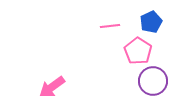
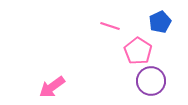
blue pentagon: moved 9 px right
pink line: rotated 24 degrees clockwise
purple circle: moved 2 px left
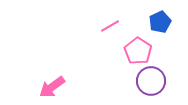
pink line: rotated 48 degrees counterclockwise
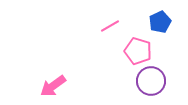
pink pentagon: rotated 16 degrees counterclockwise
pink arrow: moved 1 px right, 1 px up
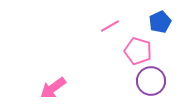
pink arrow: moved 2 px down
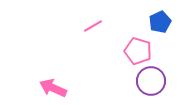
pink line: moved 17 px left
pink arrow: rotated 60 degrees clockwise
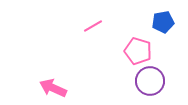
blue pentagon: moved 3 px right; rotated 15 degrees clockwise
purple circle: moved 1 px left
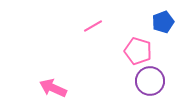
blue pentagon: rotated 10 degrees counterclockwise
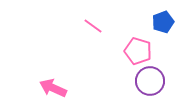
pink line: rotated 66 degrees clockwise
